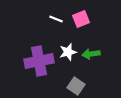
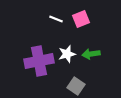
white star: moved 1 px left, 2 px down
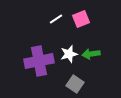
white line: rotated 56 degrees counterclockwise
white star: moved 2 px right
gray square: moved 1 px left, 2 px up
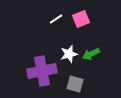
green arrow: rotated 18 degrees counterclockwise
purple cross: moved 3 px right, 10 px down
gray square: rotated 18 degrees counterclockwise
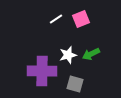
white star: moved 1 px left, 1 px down
purple cross: rotated 12 degrees clockwise
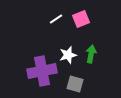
green arrow: rotated 126 degrees clockwise
purple cross: rotated 12 degrees counterclockwise
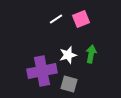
gray square: moved 6 px left
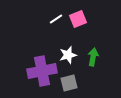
pink square: moved 3 px left
green arrow: moved 2 px right, 3 px down
gray square: moved 1 px up; rotated 30 degrees counterclockwise
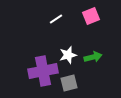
pink square: moved 13 px right, 3 px up
green arrow: rotated 66 degrees clockwise
purple cross: moved 1 px right
